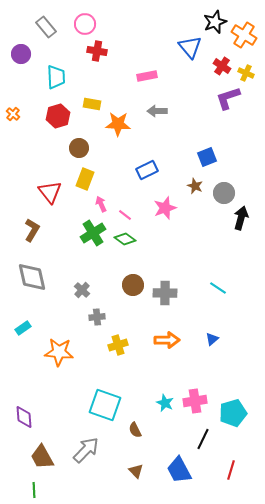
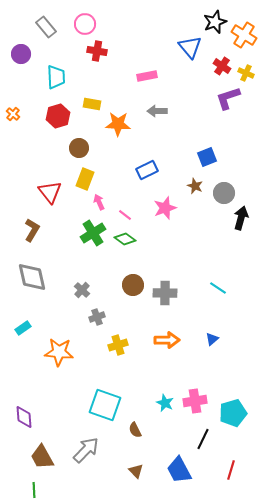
pink arrow at (101, 204): moved 2 px left, 2 px up
gray cross at (97, 317): rotated 14 degrees counterclockwise
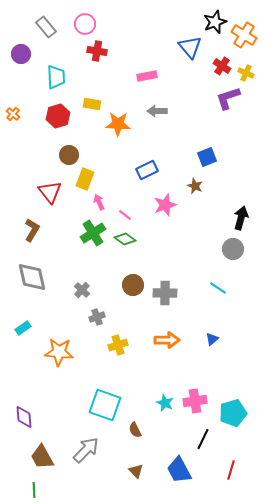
brown circle at (79, 148): moved 10 px left, 7 px down
gray circle at (224, 193): moved 9 px right, 56 px down
pink star at (165, 208): moved 3 px up
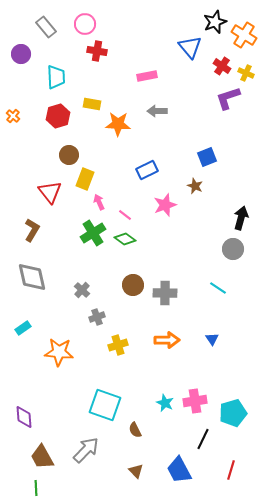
orange cross at (13, 114): moved 2 px down
blue triangle at (212, 339): rotated 24 degrees counterclockwise
green line at (34, 490): moved 2 px right, 2 px up
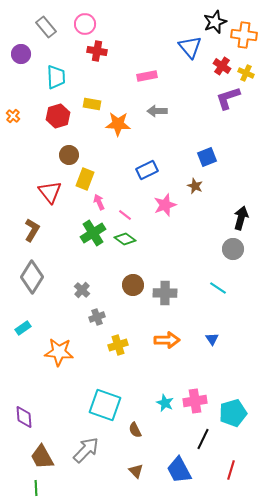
orange cross at (244, 35): rotated 25 degrees counterclockwise
gray diamond at (32, 277): rotated 44 degrees clockwise
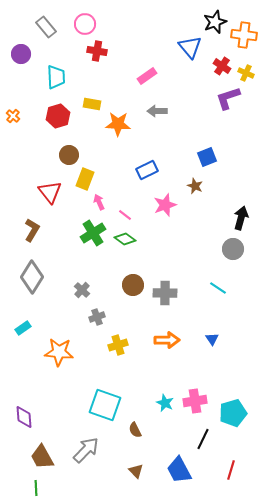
pink rectangle at (147, 76): rotated 24 degrees counterclockwise
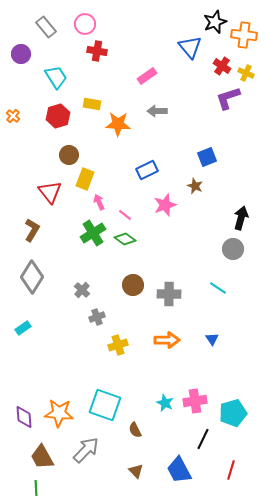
cyan trapezoid at (56, 77): rotated 30 degrees counterclockwise
gray cross at (165, 293): moved 4 px right, 1 px down
orange star at (59, 352): moved 61 px down
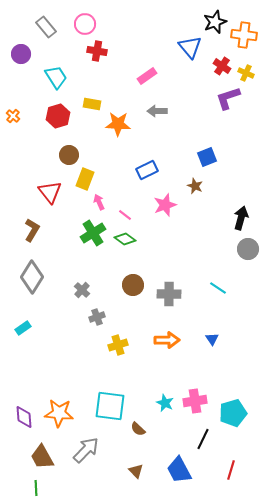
gray circle at (233, 249): moved 15 px right
cyan square at (105, 405): moved 5 px right, 1 px down; rotated 12 degrees counterclockwise
brown semicircle at (135, 430): moved 3 px right, 1 px up; rotated 21 degrees counterclockwise
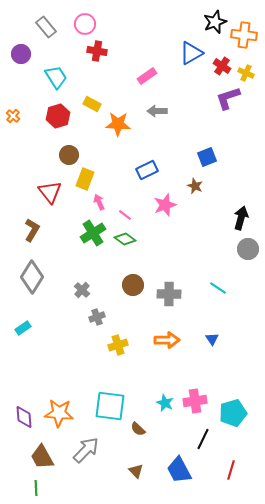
blue triangle at (190, 47): moved 1 px right, 6 px down; rotated 40 degrees clockwise
yellow rectangle at (92, 104): rotated 18 degrees clockwise
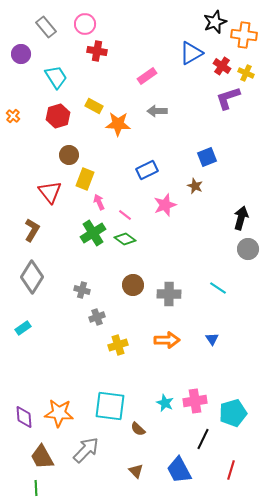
yellow rectangle at (92, 104): moved 2 px right, 2 px down
gray cross at (82, 290): rotated 28 degrees counterclockwise
